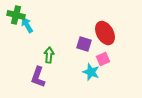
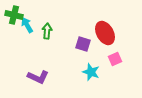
green cross: moved 2 px left
purple square: moved 1 px left
green arrow: moved 2 px left, 24 px up
pink square: moved 12 px right
purple L-shape: rotated 85 degrees counterclockwise
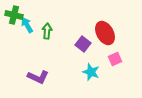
purple square: rotated 21 degrees clockwise
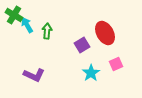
green cross: rotated 18 degrees clockwise
purple square: moved 1 px left, 1 px down; rotated 21 degrees clockwise
pink square: moved 1 px right, 5 px down
cyan star: moved 1 px down; rotated 18 degrees clockwise
purple L-shape: moved 4 px left, 2 px up
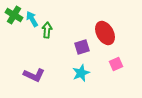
cyan arrow: moved 5 px right, 6 px up
green arrow: moved 1 px up
purple square: moved 2 px down; rotated 14 degrees clockwise
cyan star: moved 10 px left; rotated 12 degrees clockwise
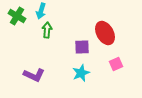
green cross: moved 3 px right, 1 px down
cyan arrow: moved 9 px right, 8 px up; rotated 133 degrees counterclockwise
purple square: rotated 14 degrees clockwise
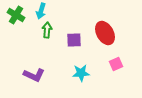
green cross: moved 1 px left, 1 px up
purple square: moved 8 px left, 7 px up
cyan star: rotated 18 degrees clockwise
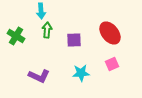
cyan arrow: rotated 21 degrees counterclockwise
green cross: moved 21 px down
red ellipse: moved 5 px right; rotated 10 degrees counterclockwise
pink square: moved 4 px left
purple L-shape: moved 5 px right, 1 px down
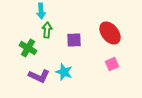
green cross: moved 12 px right, 12 px down
cyan star: moved 17 px left, 1 px up; rotated 24 degrees clockwise
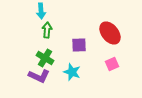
purple square: moved 5 px right, 5 px down
green cross: moved 17 px right, 10 px down
cyan star: moved 8 px right
